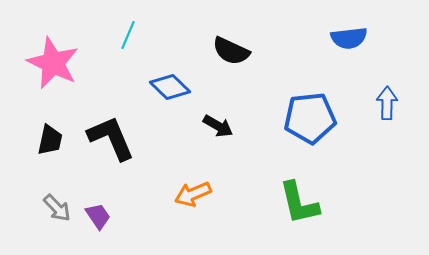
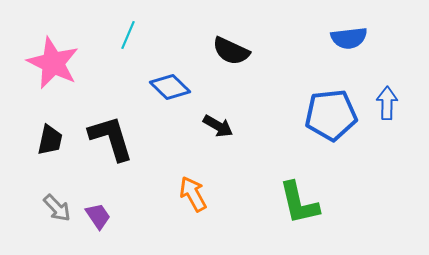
blue pentagon: moved 21 px right, 3 px up
black L-shape: rotated 6 degrees clockwise
orange arrow: rotated 84 degrees clockwise
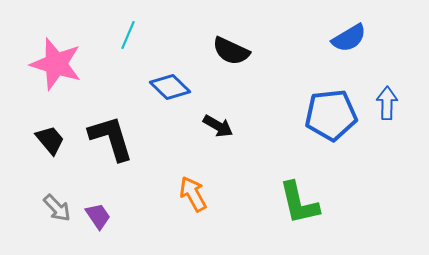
blue semicircle: rotated 24 degrees counterclockwise
pink star: moved 3 px right, 1 px down; rotated 8 degrees counterclockwise
black trapezoid: rotated 52 degrees counterclockwise
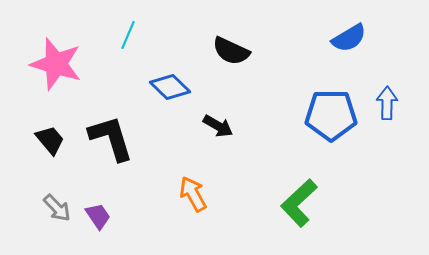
blue pentagon: rotated 6 degrees clockwise
green L-shape: rotated 60 degrees clockwise
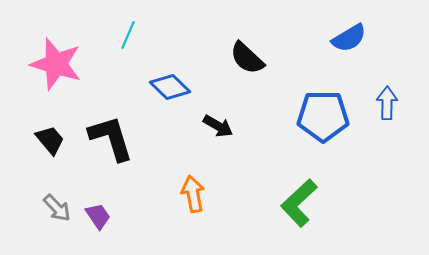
black semicircle: moved 16 px right, 7 px down; rotated 18 degrees clockwise
blue pentagon: moved 8 px left, 1 px down
orange arrow: rotated 18 degrees clockwise
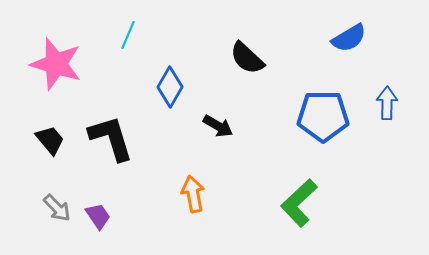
blue diamond: rotated 75 degrees clockwise
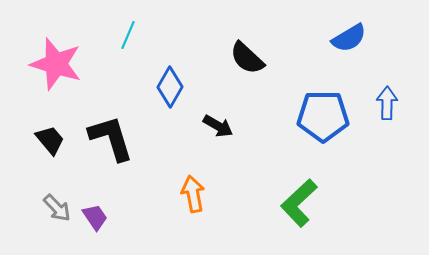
purple trapezoid: moved 3 px left, 1 px down
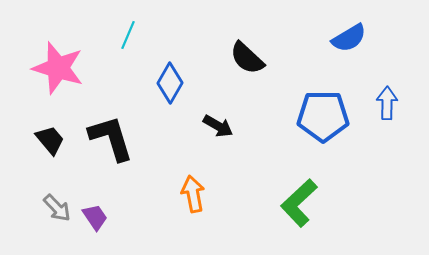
pink star: moved 2 px right, 4 px down
blue diamond: moved 4 px up
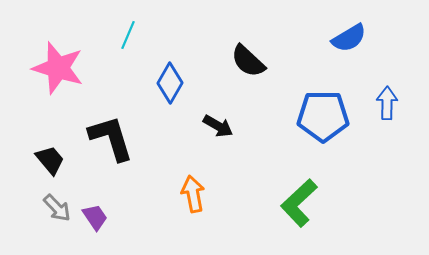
black semicircle: moved 1 px right, 3 px down
black trapezoid: moved 20 px down
